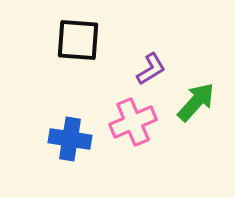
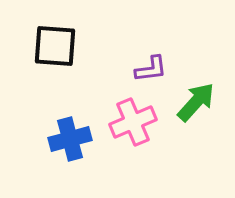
black square: moved 23 px left, 6 px down
purple L-shape: rotated 24 degrees clockwise
blue cross: rotated 24 degrees counterclockwise
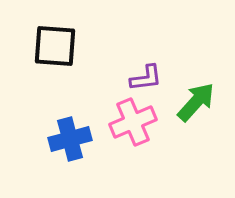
purple L-shape: moved 5 px left, 9 px down
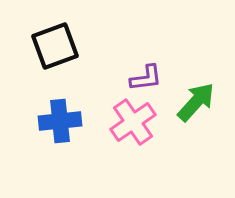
black square: rotated 24 degrees counterclockwise
pink cross: rotated 12 degrees counterclockwise
blue cross: moved 10 px left, 18 px up; rotated 9 degrees clockwise
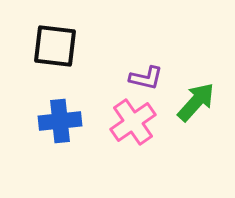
black square: rotated 27 degrees clockwise
purple L-shape: rotated 20 degrees clockwise
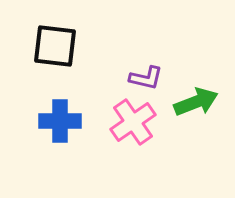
green arrow: rotated 27 degrees clockwise
blue cross: rotated 6 degrees clockwise
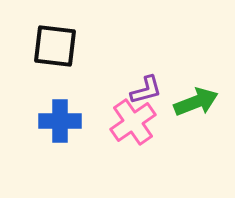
purple L-shape: moved 12 px down; rotated 28 degrees counterclockwise
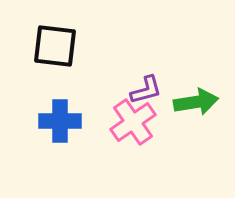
green arrow: rotated 12 degrees clockwise
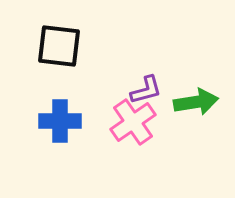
black square: moved 4 px right
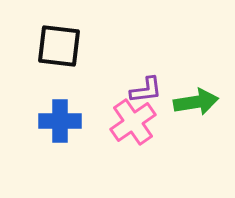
purple L-shape: rotated 8 degrees clockwise
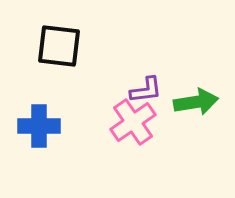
blue cross: moved 21 px left, 5 px down
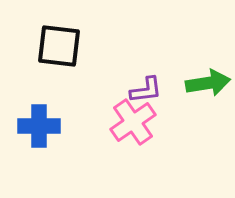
green arrow: moved 12 px right, 19 px up
